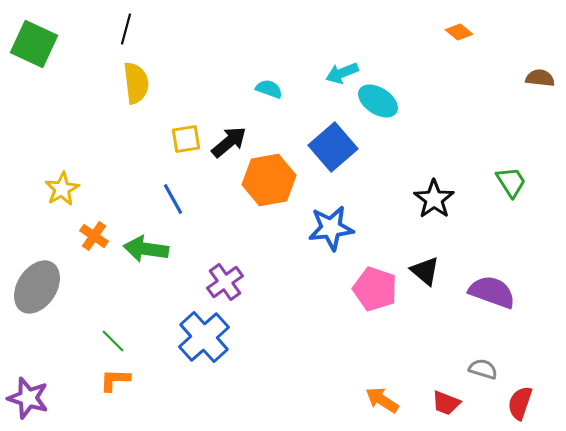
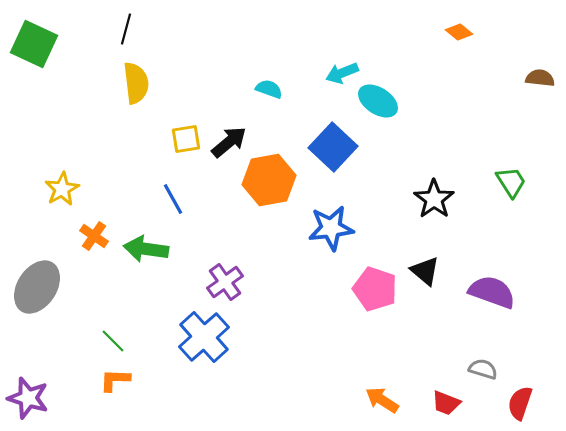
blue square: rotated 6 degrees counterclockwise
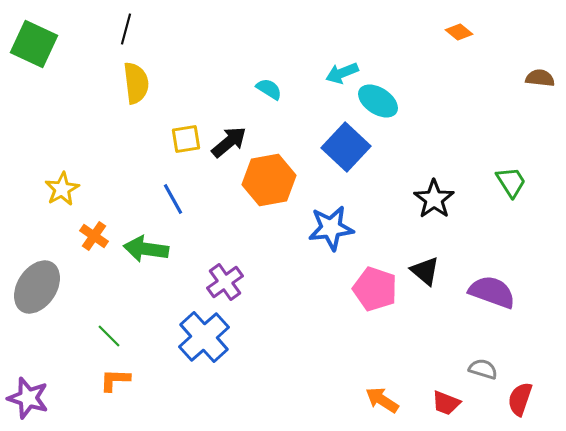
cyan semicircle: rotated 12 degrees clockwise
blue square: moved 13 px right
green line: moved 4 px left, 5 px up
red semicircle: moved 4 px up
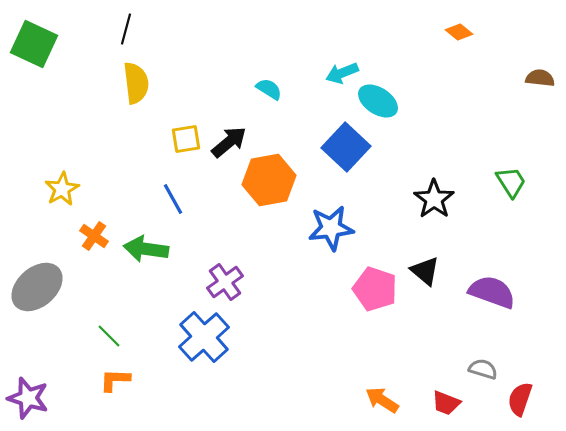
gray ellipse: rotated 16 degrees clockwise
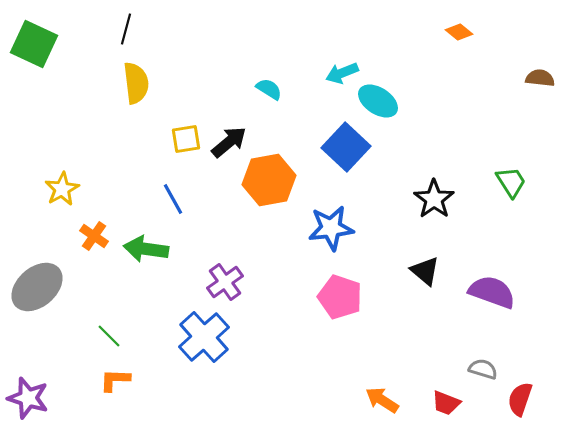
pink pentagon: moved 35 px left, 8 px down
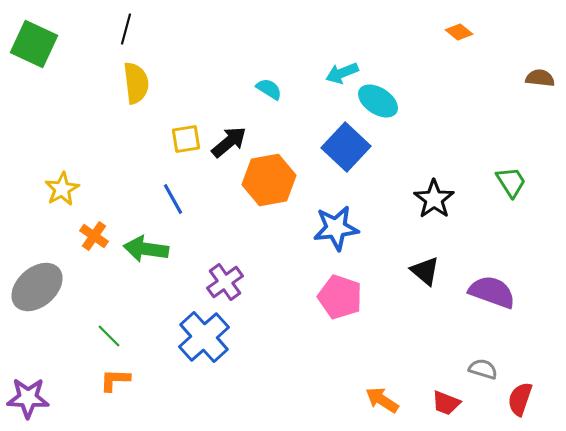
blue star: moved 5 px right
purple star: rotated 15 degrees counterclockwise
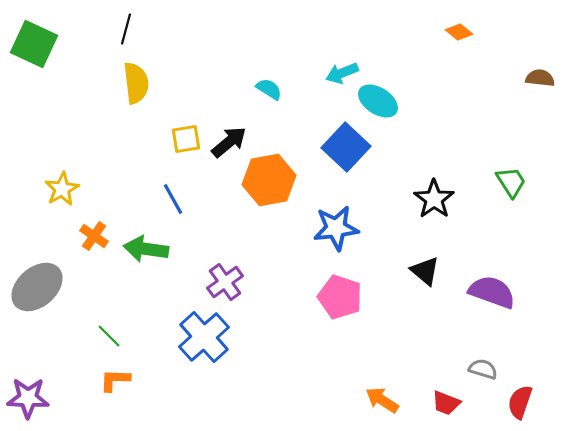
red semicircle: moved 3 px down
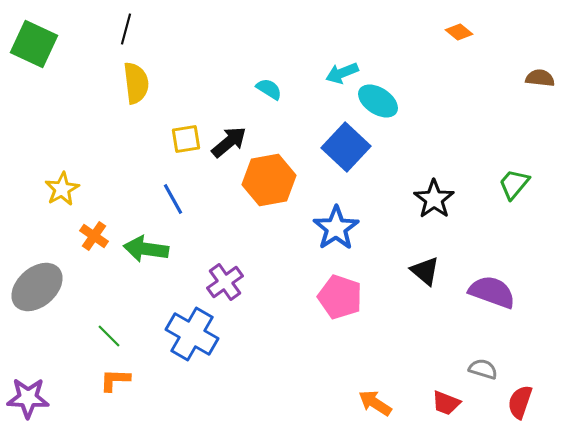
green trapezoid: moved 3 px right, 2 px down; rotated 108 degrees counterclockwise
blue star: rotated 27 degrees counterclockwise
blue cross: moved 12 px left, 3 px up; rotated 18 degrees counterclockwise
orange arrow: moved 7 px left, 3 px down
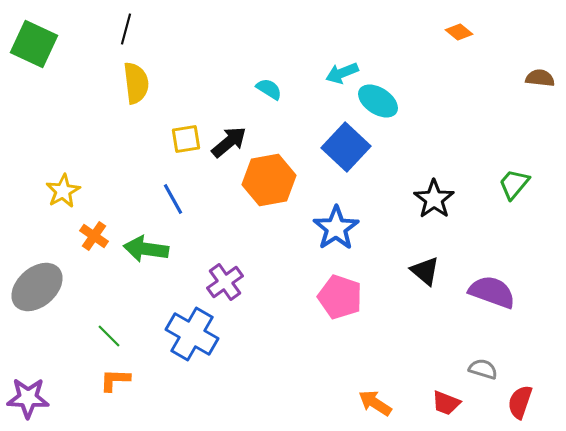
yellow star: moved 1 px right, 2 px down
